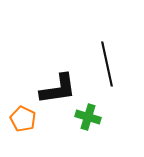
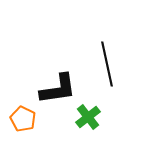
green cross: rotated 35 degrees clockwise
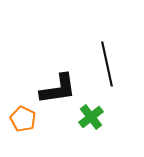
green cross: moved 3 px right
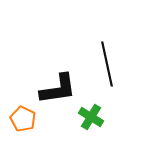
green cross: rotated 20 degrees counterclockwise
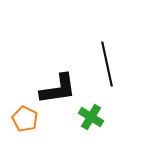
orange pentagon: moved 2 px right
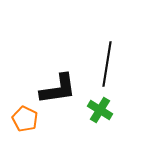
black line: rotated 21 degrees clockwise
green cross: moved 9 px right, 7 px up
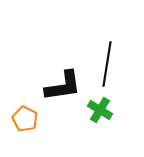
black L-shape: moved 5 px right, 3 px up
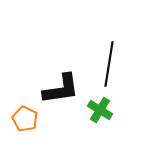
black line: moved 2 px right
black L-shape: moved 2 px left, 3 px down
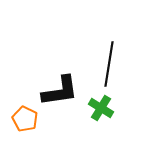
black L-shape: moved 1 px left, 2 px down
green cross: moved 1 px right, 2 px up
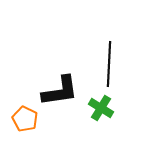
black line: rotated 6 degrees counterclockwise
